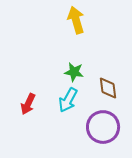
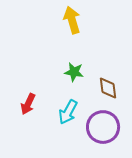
yellow arrow: moved 4 px left
cyan arrow: moved 12 px down
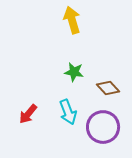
brown diamond: rotated 35 degrees counterclockwise
red arrow: moved 10 px down; rotated 15 degrees clockwise
cyan arrow: rotated 50 degrees counterclockwise
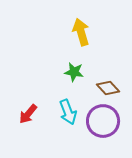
yellow arrow: moved 9 px right, 12 px down
purple circle: moved 6 px up
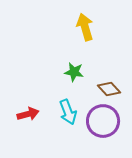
yellow arrow: moved 4 px right, 5 px up
brown diamond: moved 1 px right, 1 px down
red arrow: rotated 145 degrees counterclockwise
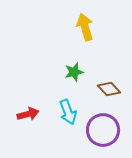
green star: rotated 24 degrees counterclockwise
purple circle: moved 9 px down
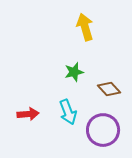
red arrow: rotated 10 degrees clockwise
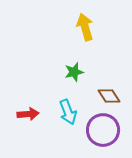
brown diamond: moved 7 px down; rotated 10 degrees clockwise
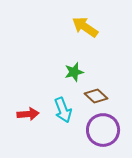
yellow arrow: rotated 40 degrees counterclockwise
brown diamond: moved 13 px left; rotated 15 degrees counterclockwise
cyan arrow: moved 5 px left, 2 px up
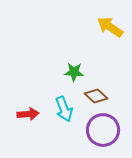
yellow arrow: moved 25 px right
green star: rotated 18 degrees clockwise
cyan arrow: moved 1 px right, 1 px up
